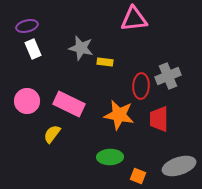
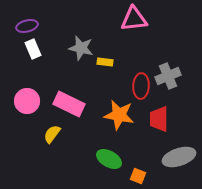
green ellipse: moved 1 px left, 2 px down; rotated 30 degrees clockwise
gray ellipse: moved 9 px up
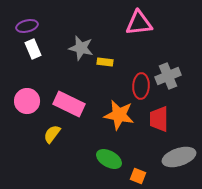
pink triangle: moved 5 px right, 4 px down
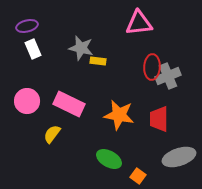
yellow rectangle: moved 7 px left, 1 px up
red ellipse: moved 11 px right, 19 px up
orange square: rotated 14 degrees clockwise
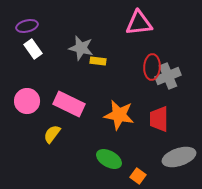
white rectangle: rotated 12 degrees counterclockwise
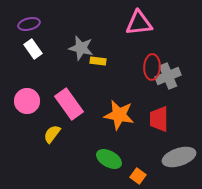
purple ellipse: moved 2 px right, 2 px up
pink rectangle: rotated 28 degrees clockwise
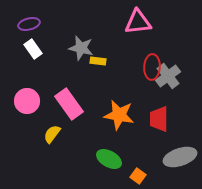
pink triangle: moved 1 px left, 1 px up
gray cross: rotated 15 degrees counterclockwise
gray ellipse: moved 1 px right
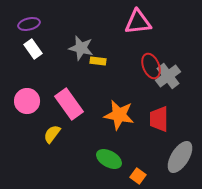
red ellipse: moved 1 px left, 1 px up; rotated 25 degrees counterclockwise
gray ellipse: rotated 40 degrees counterclockwise
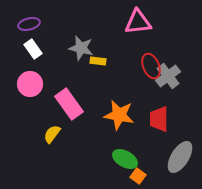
pink circle: moved 3 px right, 17 px up
green ellipse: moved 16 px right
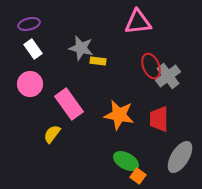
green ellipse: moved 1 px right, 2 px down
